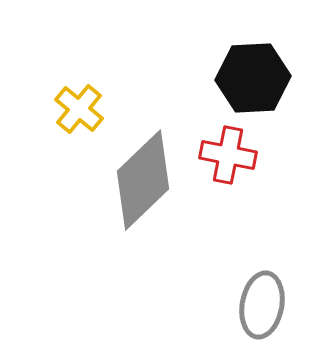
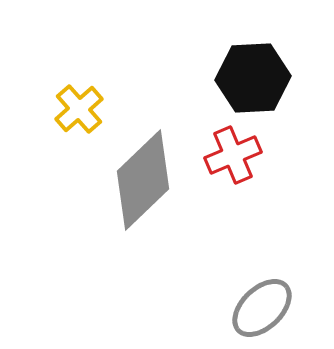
yellow cross: rotated 9 degrees clockwise
red cross: moved 5 px right; rotated 34 degrees counterclockwise
gray ellipse: moved 3 px down; rotated 36 degrees clockwise
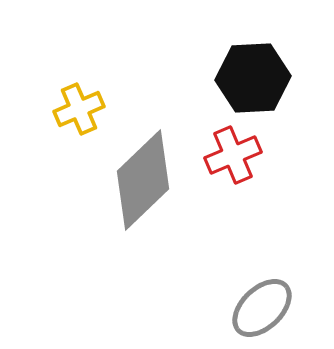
yellow cross: rotated 18 degrees clockwise
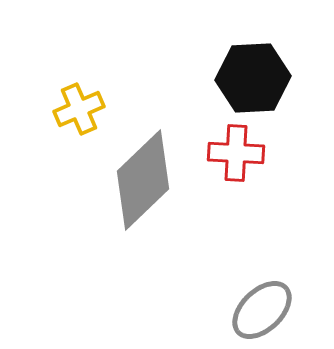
red cross: moved 3 px right, 2 px up; rotated 26 degrees clockwise
gray ellipse: moved 2 px down
